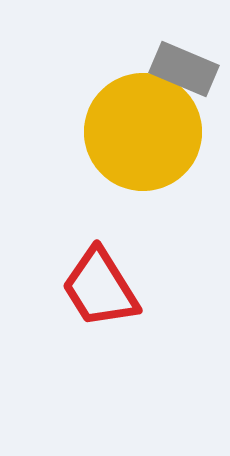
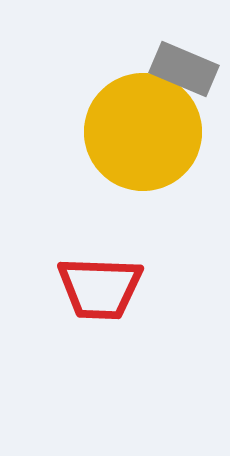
red trapezoid: rotated 56 degrees counterclockwise
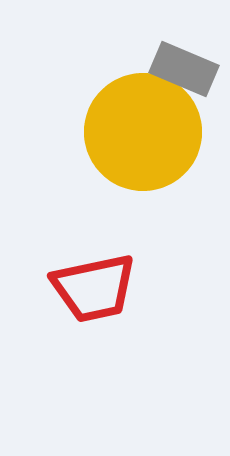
red trapezoid: moved 6 px left; rotated 14 degrees counterclockwise
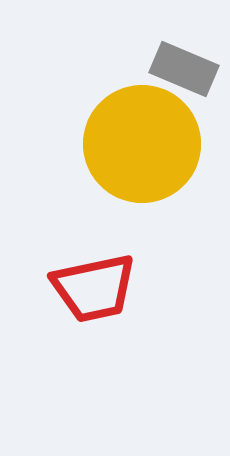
yellow circle: moved 1 px left, 12 px down
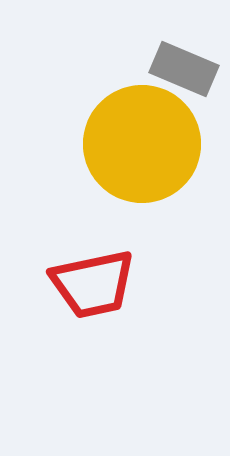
red trapezoid: moved 1 px left, 4 px up
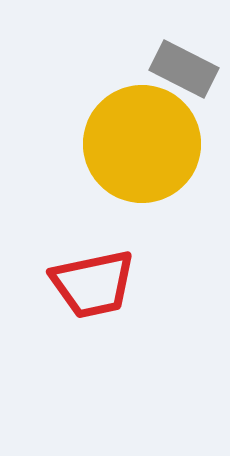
gray rectangle: rotated 4 degrees clockwise
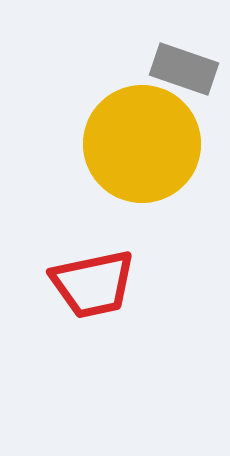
gray rectangle: rotated 8 degrees counterclockwise
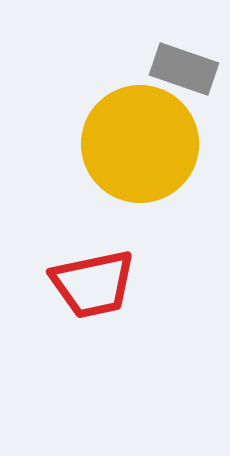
yellow circle: moved 2 px left
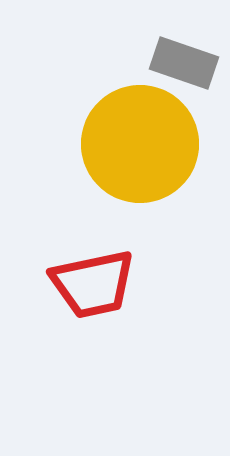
gray rectangle: moved 6 px up
